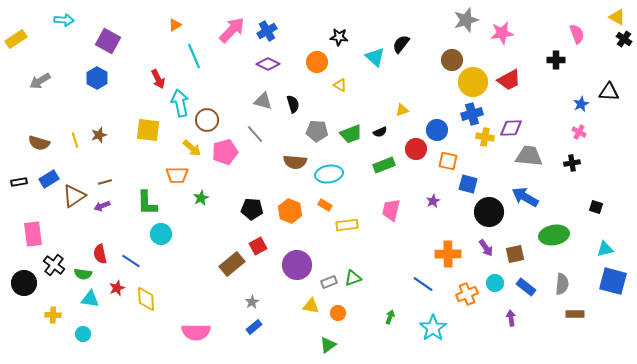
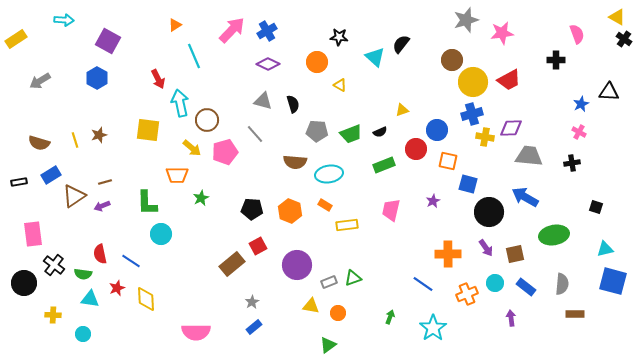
blue rectangle at (49, 179): moved 2 px right, 4 px up
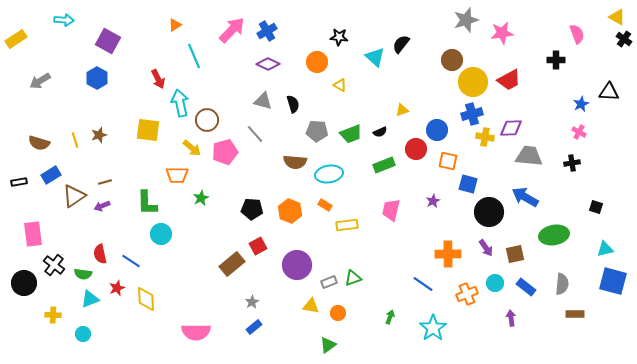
cyan triangle at (90, 299): rotated 30 degrees counterclockwise
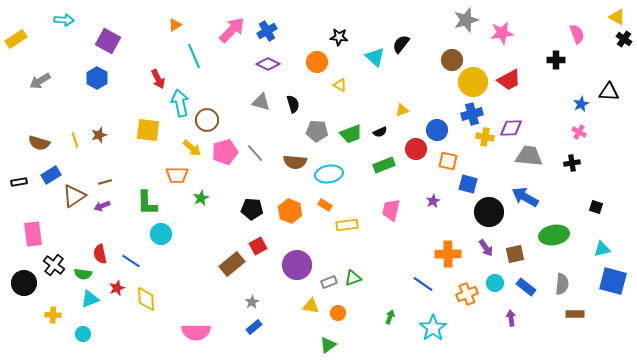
gray triangle at (263, 101): moved 2 px left, 1 px down
gray line at (255, 134): moved 19 px down
cyan triangle at (605, 249): moved 3 px left
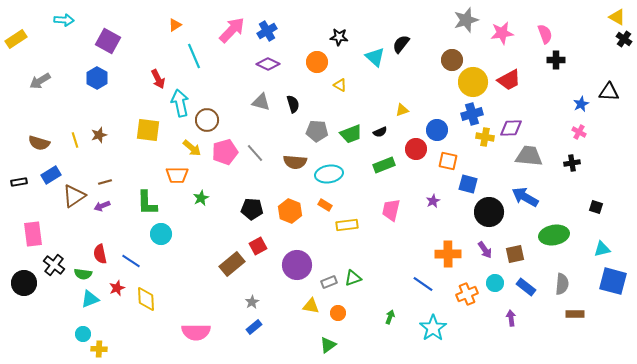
pink semicircle at (577, 34): moved 32 px left
purple arrow at (486, 248): moved 1 px left, 2 px down
yellow cross at (53, 315): moved 46 px right, 34 px down
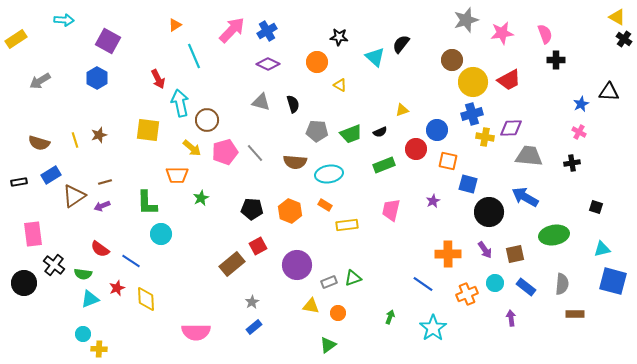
red semicircle at (100, 254): moved 5 px up; rotated 42 degrees counterclockwise
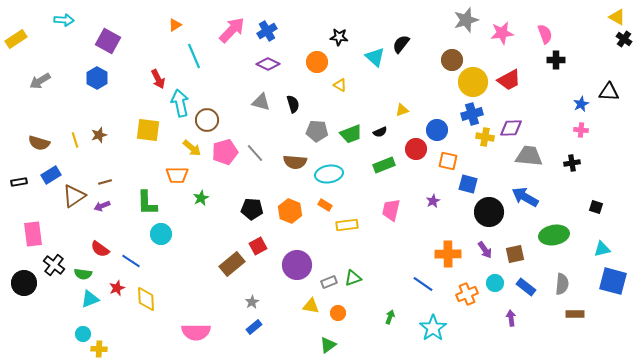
pink cross at (579, 132): moved 2 px right, 2 px up; rotated 24 degrees counterclockwise
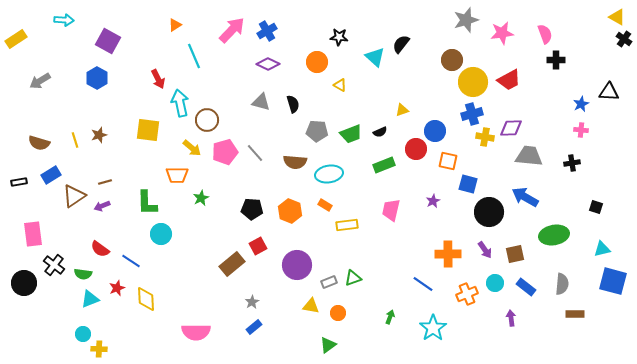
blue circle at (437, 130): moved 2 px left, 1 px down
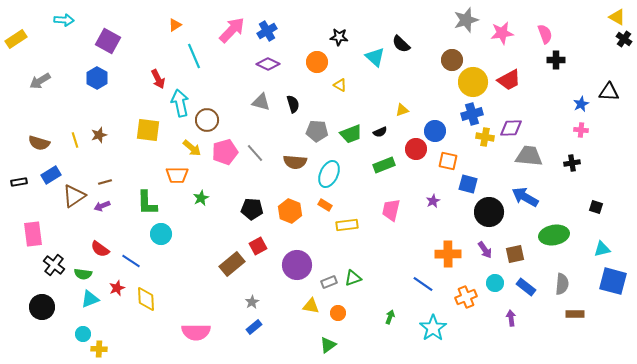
black semicircle at (401, 44): rotated 84 degrees counterclockwise
cyan ellipse at (329, 174): rotated 56 degrees counterclockwise
black circle at (24, 283): moved 18 px right, 24 px down
orange cross at (467, 294): moved 1 px left, 3 px down
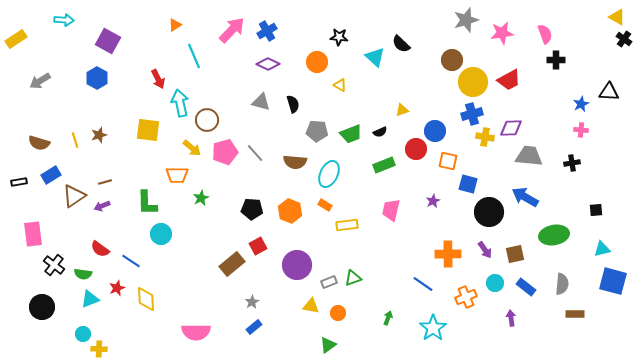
black square at (596, 207): moved 3 px down; rotated 24 degrees counterclockwise
green arrow at (390, 317): moved 2 px left, 1 px down
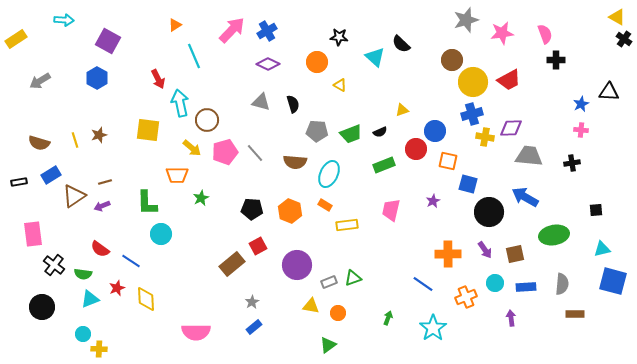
blue rectangle at (526, 287): rotated 42 degrees counterclockwise
